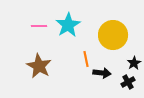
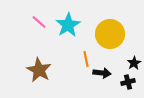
pink line: moved 4 px up; rotated 42 degrees clockwise
yellow circle: moved 3 px left, 1 px up
brown star: moved 4 px down
black cross: rotated 16 degrees clockwise
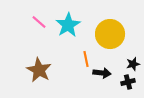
black star: moved 1 px left, 1 px down; rotated 16 degrees clockwise
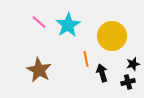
yellow circle: moved 2 px right, 2 px down
black arrow: rotated 114 degrees counterclockwise
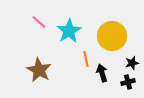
cyan star: moved 1 px right, 6 px down
black star: moved 1 px left, 1 px up
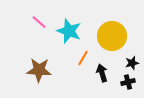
cyan star: rotated 20 degrees counterclockwise
orange line: moved 3 px left, 1 px up; rotated 42 degrees clockwise
brown star: rotated 25 degrees counterclockwise
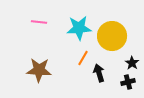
pink line: rotated 35 degrees counterclockwise
cyan star: moved 10 px right, 3 px up; rotated 25 degrees counterclockwise
black star: rotated 24 degrees counterclockwise
black arrow: moved 3 px left
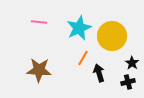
cyan star: rotated 20 degrees counterclockwise
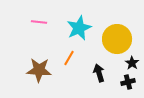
yellow circle: moved 5 px right, 3 px down
orange line: moved 14 px left
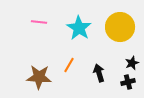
cyan star: rotated 15 degrees counterclockwise
yellow circle: moved 3 px right, 12 px up
orange line: moved 7 px down
black star: rotated 16 degrees clockwise
brown star: moved 7 px down
